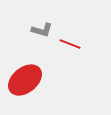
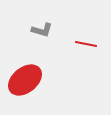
red line: moved 16 px right; rotated 10 degrees counterclockwise
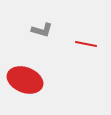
red ellipse: rotated 60 degrees clockwise
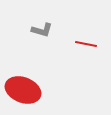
red ellipse: moved 2 px left, 10 px down
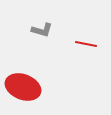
red ellipse: moved 3 px up
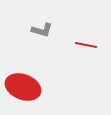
red line: moved 1 px down
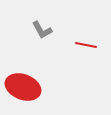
gray L-shape: rotated 45 degrees clockwise
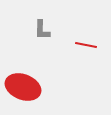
gray L-shape: rotated 30 degrees clockwise
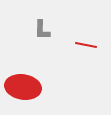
red ellipse: rotated 12 degrees counterclockwise
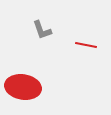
gray L-shape: rotated 20 degrees counterclockwise
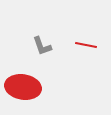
gray L-shape: moved 16 px down
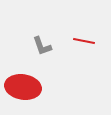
red line: moved 2 px left, 4 px up
